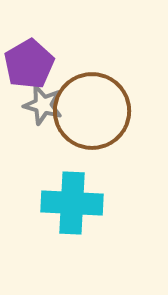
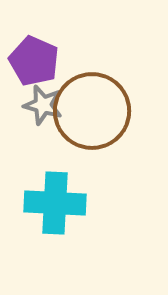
purple pentagon: moved 5 px right, 3 px up; rotated 18 degrees counterclockwise
cyan cross: moved 17 px left
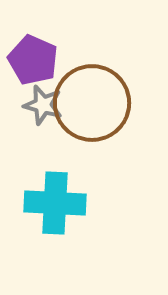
purple pentagon: moved 1 px left, 1 px up
brown circle: moved 8 px up
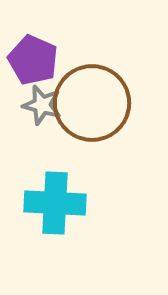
gray star: moved 1 px left
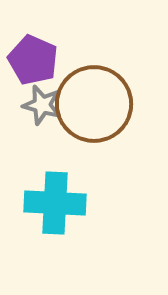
brown circle: moved 2 px right, 1 px down
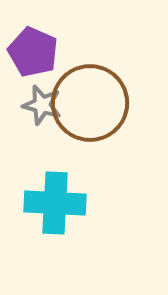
purple pentagon: moved 8 px up
brown circle: moved 4 px left, 1 px up
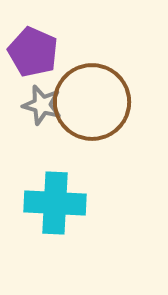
brown circle: moved 2 px right, 1 px up
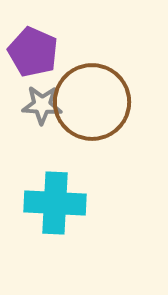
gray star: rotated 12 degrees counterclockwise
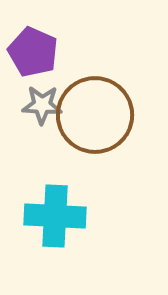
brown circle: moved 3 px right, 13 px down
cyan cross: moved 13 px down
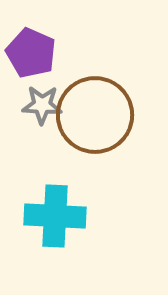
purple pentagon: moved 2 px left, 1 px down
